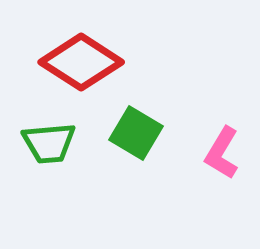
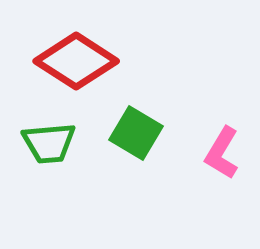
red diamond: moved 5 px left, 1 px up
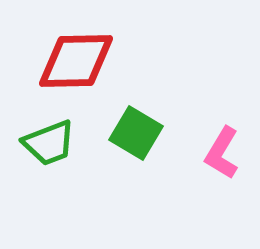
red diamond: rotated 34 degrees counterclockwise
green trapezoid: rotated 16 degrees counterclockwise
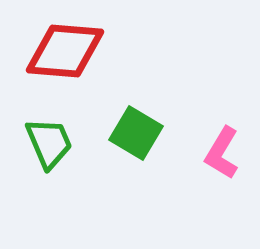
red diamond: moved 11 px left, 10 px up; rotated 6 degrees clockwise
green trapezoid: rotated 92 degrees counterclockwise
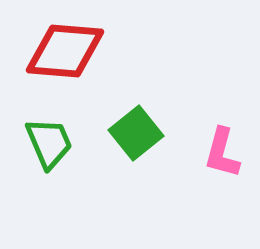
green square: rotated 20 degrees clockwise
pink L-shape: rotated 16 degrees counterclockwise
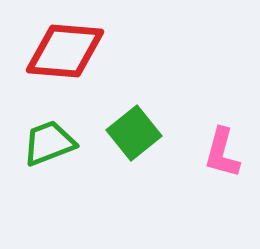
green square: moved 2 px left
green trapezoid: rotated 88 degrees counterclockwise
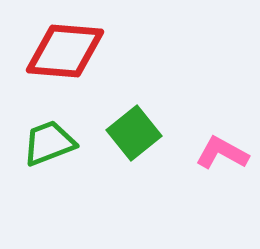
pink L-shape: rotated 104 degrees clockwise
